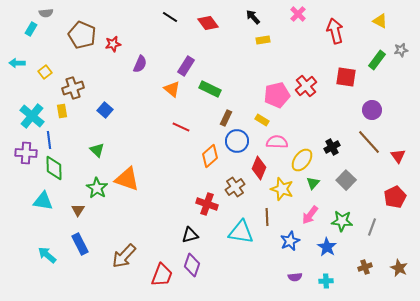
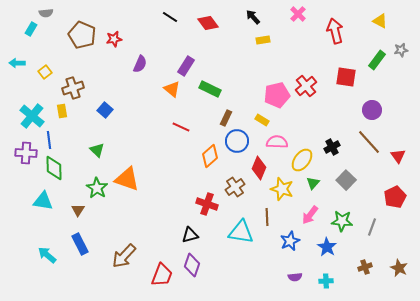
red star at (113, 44): moved 1 px right, 5 px up
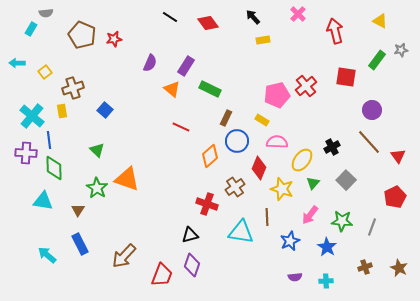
purple semicircle at (140, 64): moved 10 px right, 1 px up
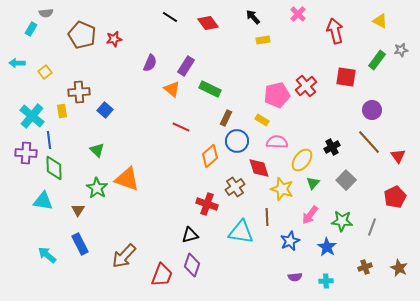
brown cross at (73, 88): moved 6 px right, 4 px down; rotated 15 degrees clockwise
red diamond at (259, 168): rotated 40 degrees counterclockwise
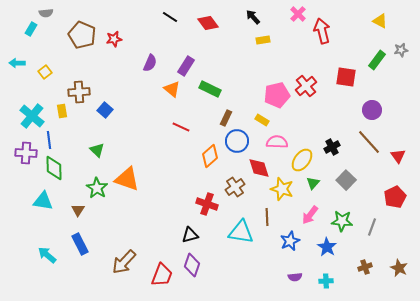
red arrow at (335, 31): moved 13 px left
brown arrow at (124, 256): moved 6 px down
